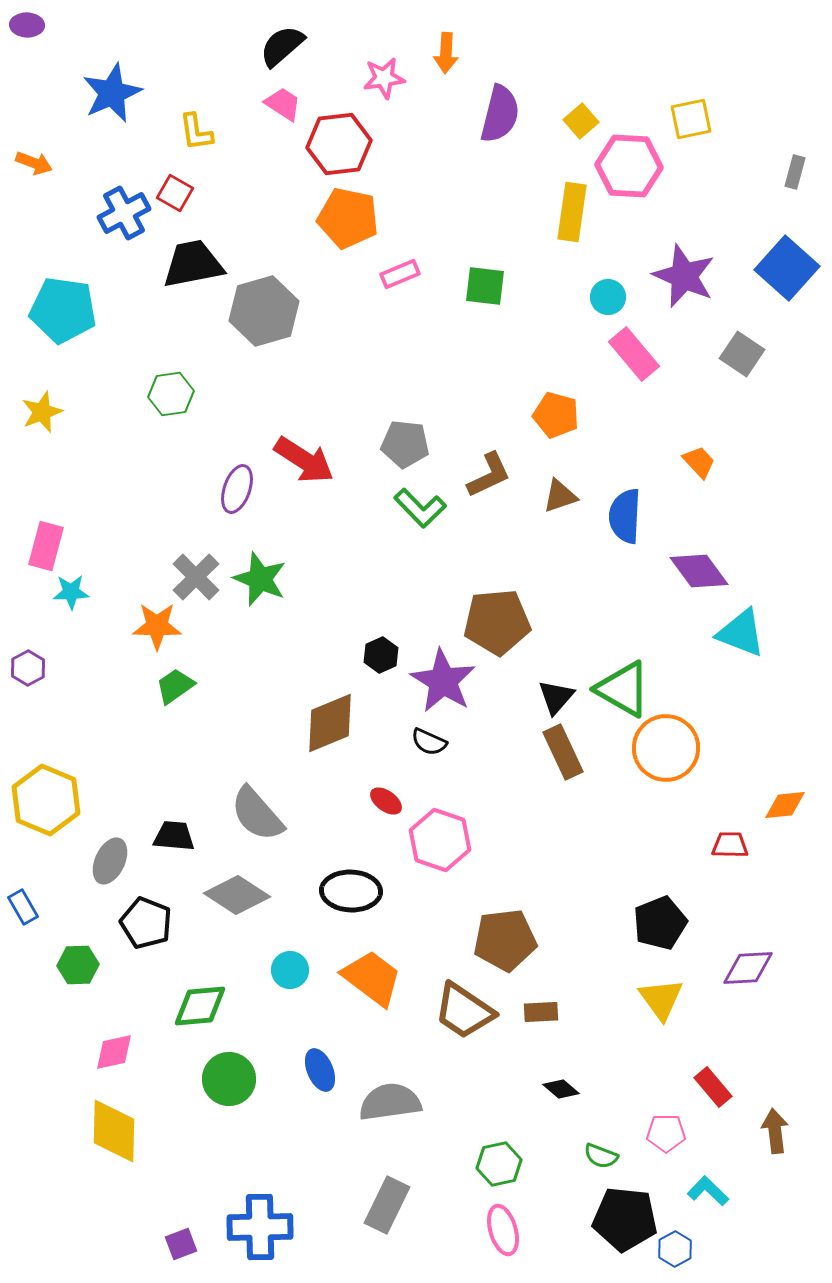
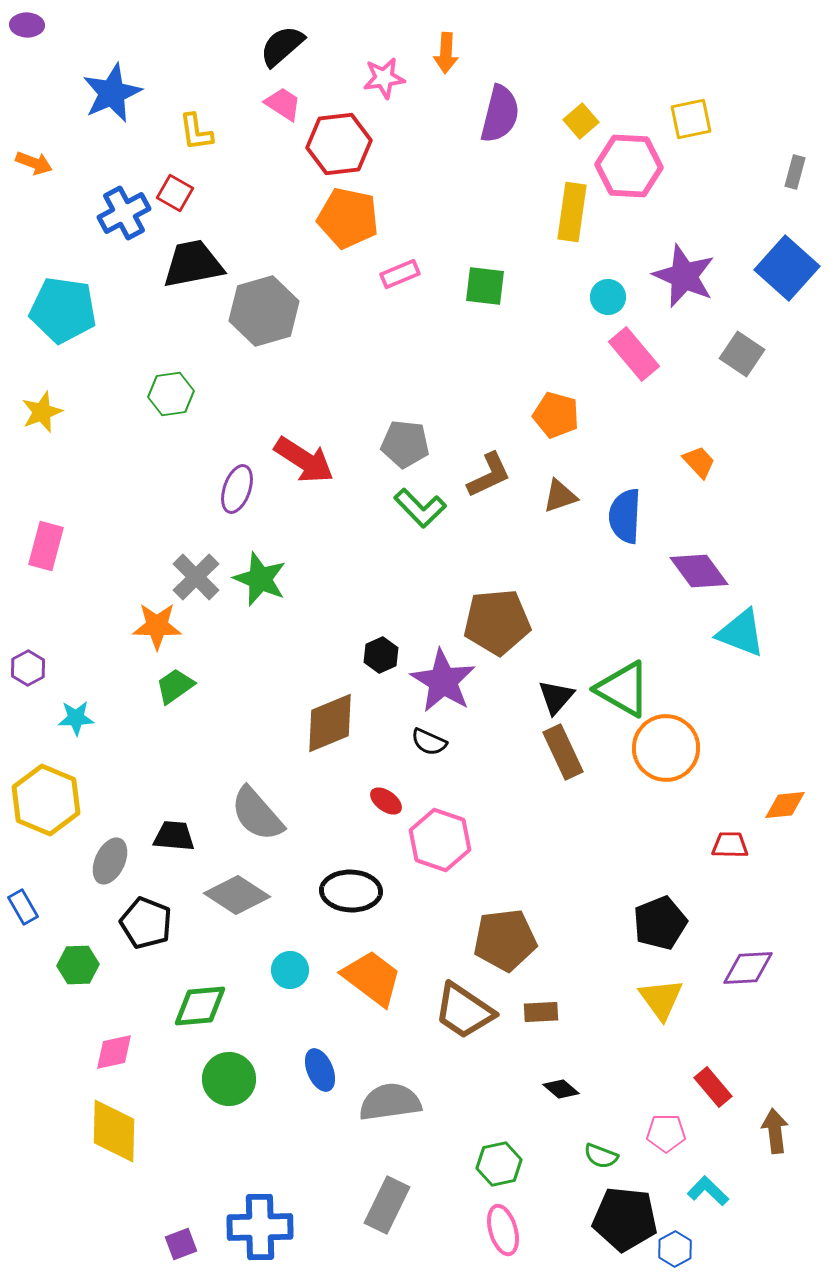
cyan star at (71, 592): moved 5 px right, 126 px down
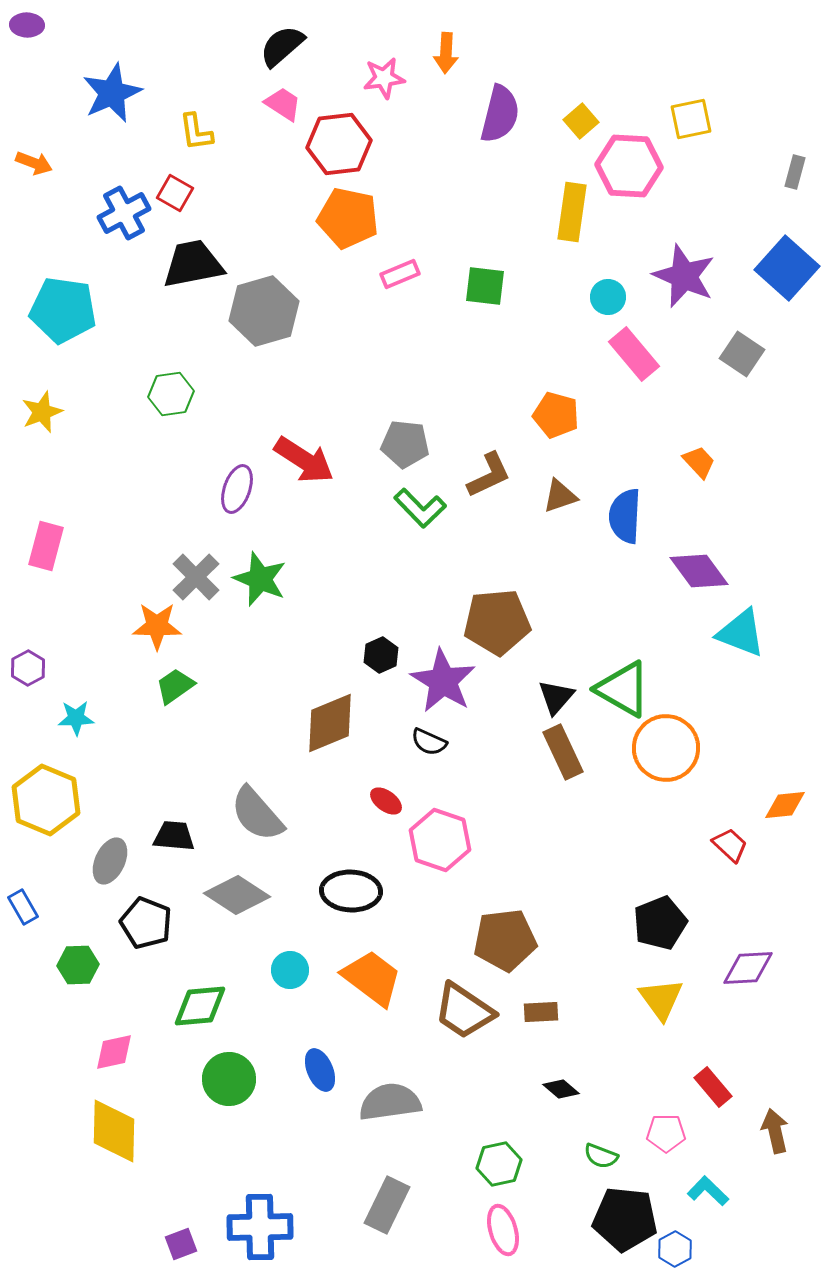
red trapezoid at (730, 845): rotated 42 degrees clockwise
brown arrow at (775, 1131): rotated 6 degrees counterclockwise
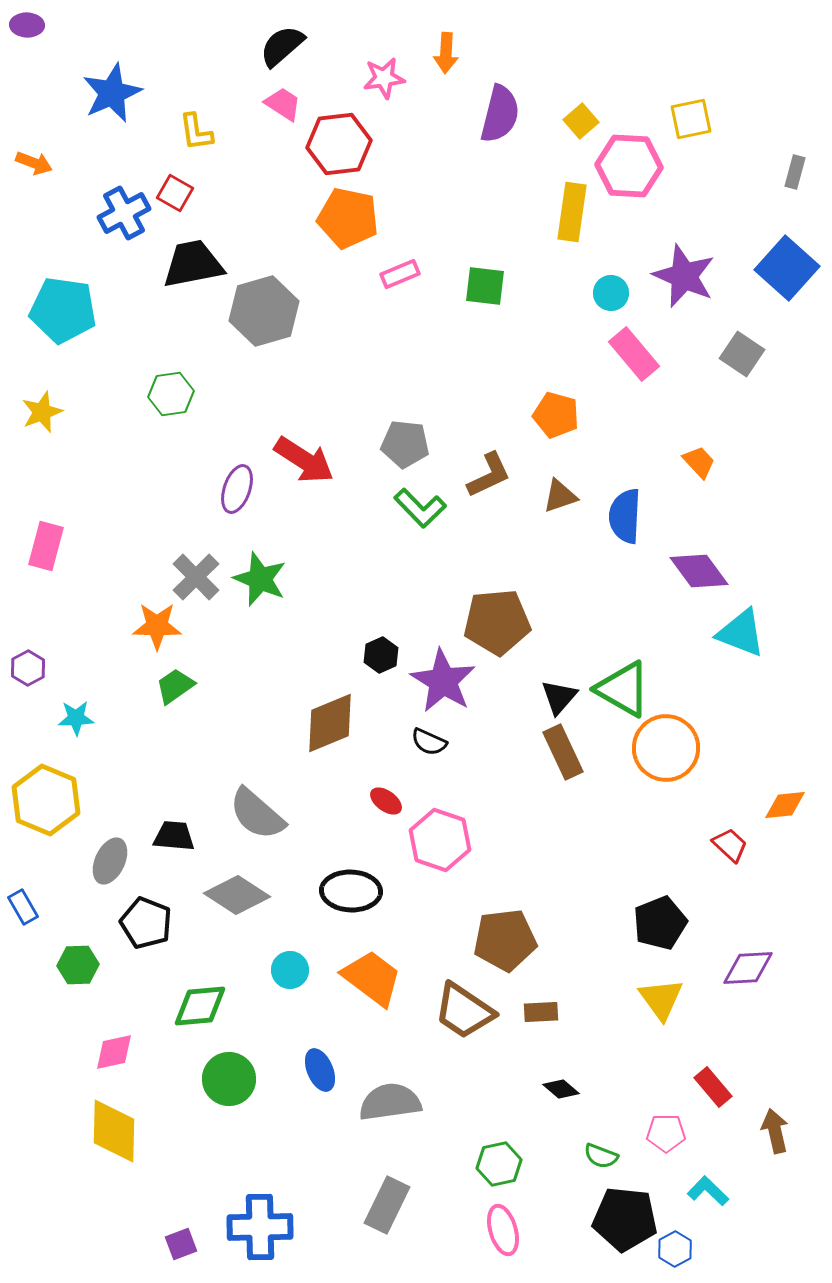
cyan circle at (608, 297): moved 3 px right, 4 px up
black triangle at (556, 697): moved 3 px right
gray semicircle at (257, 814): rotated 8 degrees counterclockwise
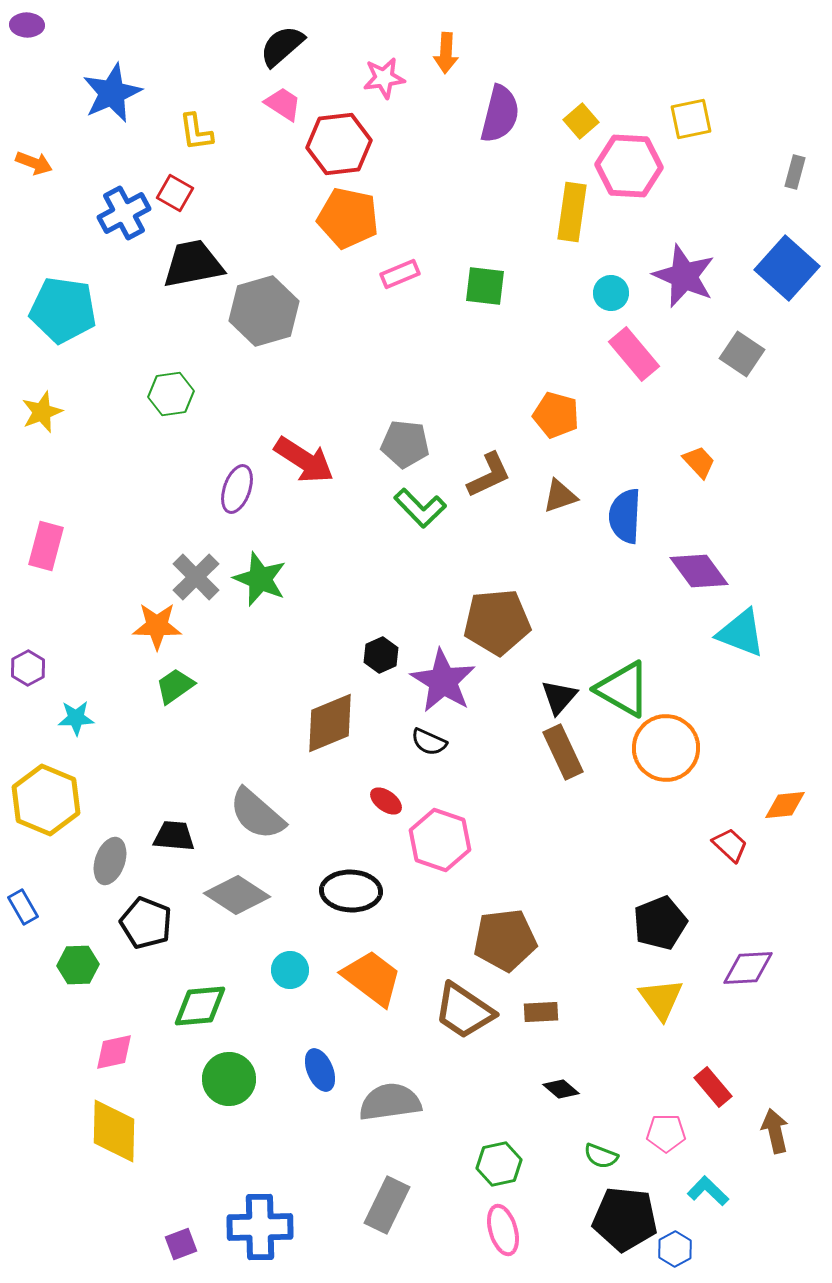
gray ellipse at (110, 861): rotated 6 degrees counterclockwise
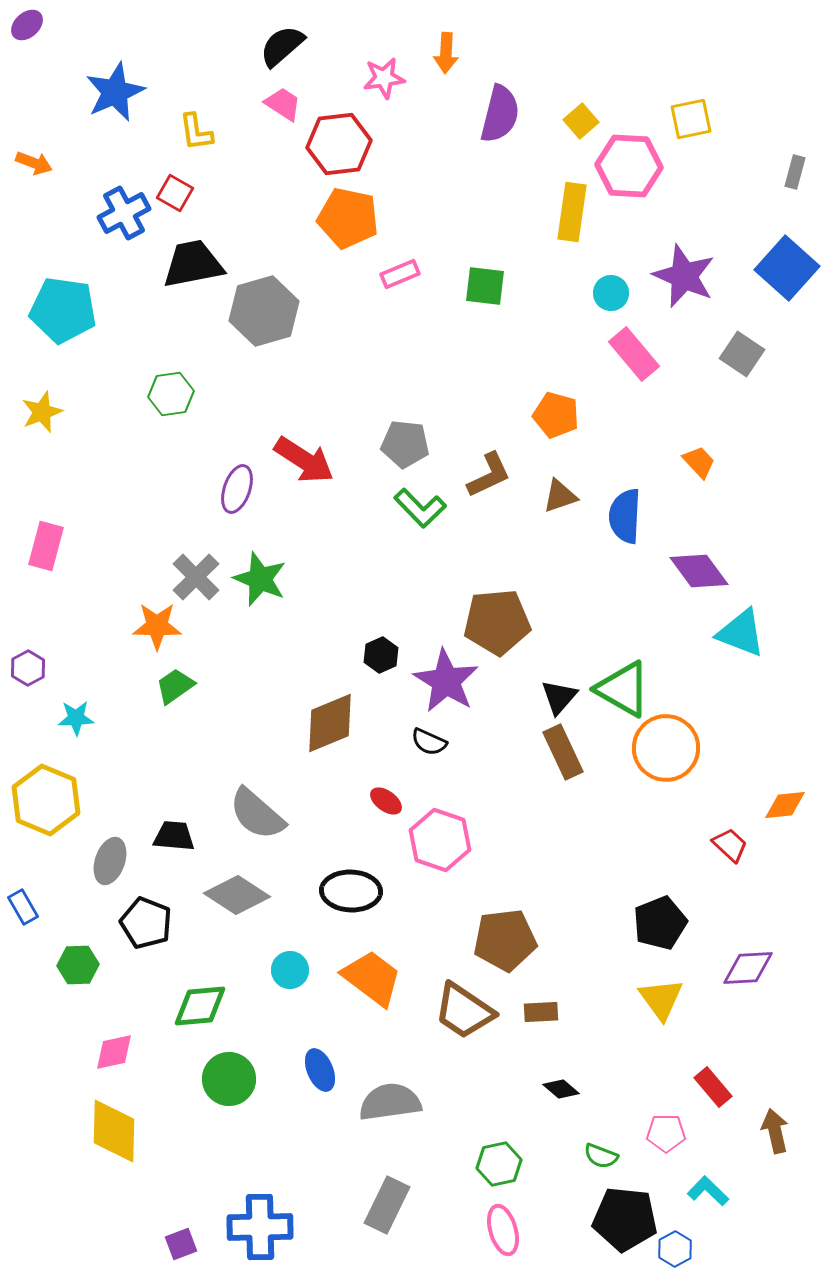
purple ellipse at (27, 25): rotated 44 degrees counterclockwise
blue star at (112, 93): moved 3 px right, 1 px up
purple star at (443, 681): moved 3 px right
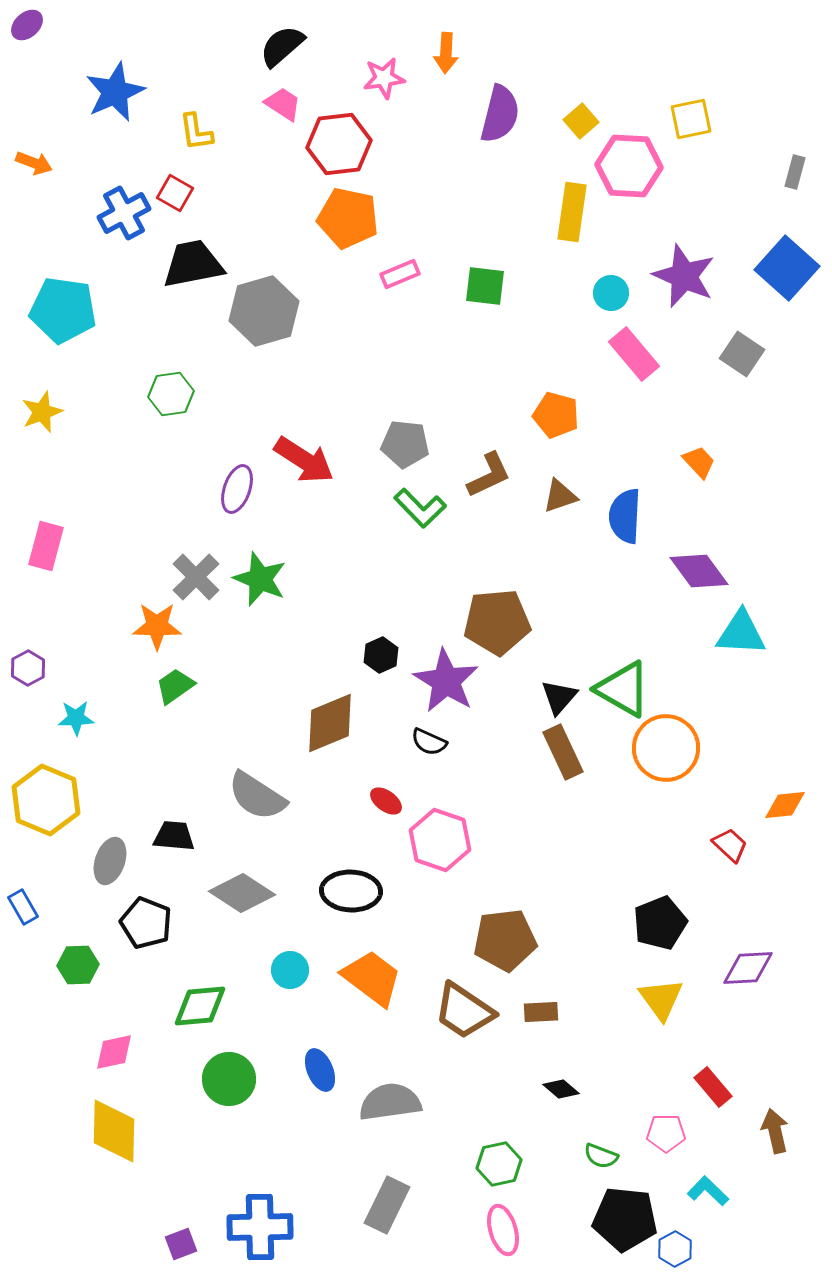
cyan triangle at (741, 633): rotated 18 degrees counterclockwise
gray semicircle at (257, 814): moved 18 px up; rotated 8 degrees counterclockwise
gray diamond at (237, 895): moved 5 px right, 2 px up
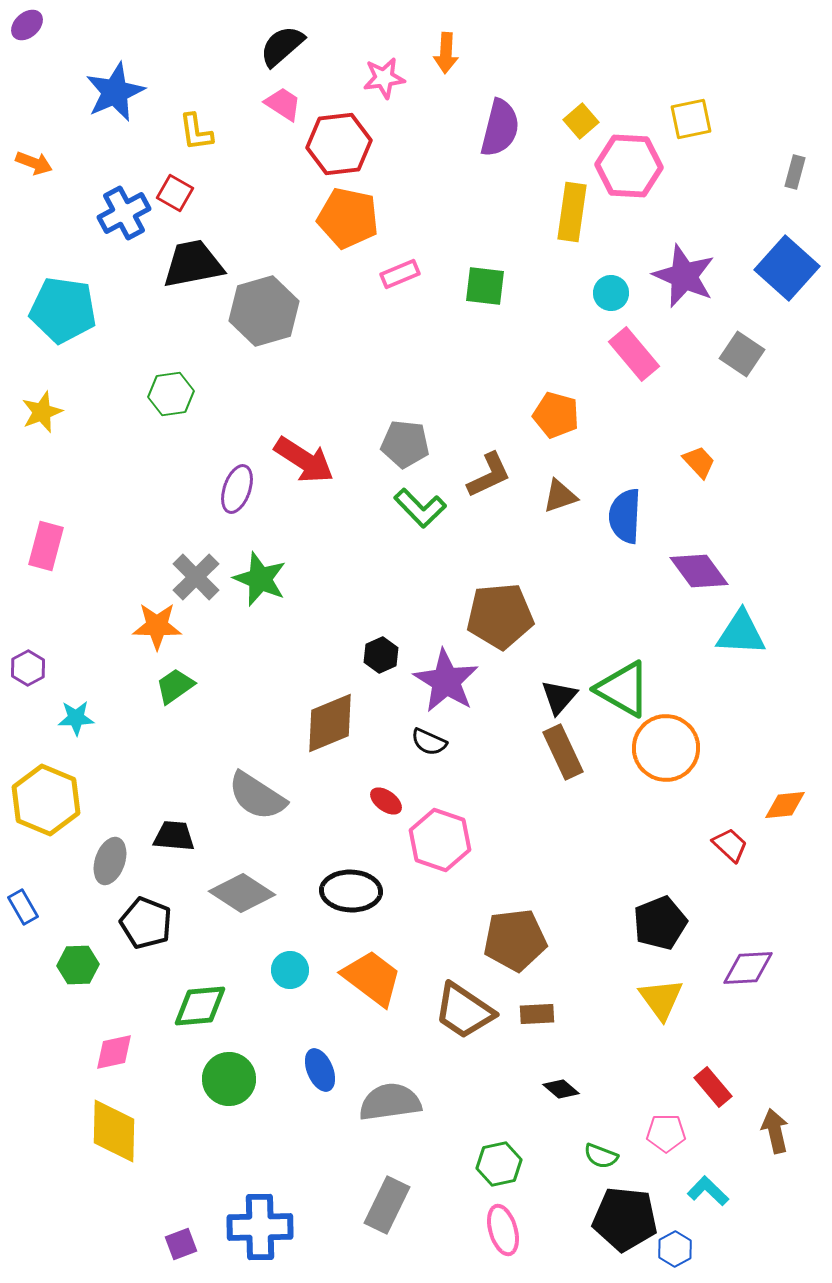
purple semicircle at (500, 114): moved 14 px down
brown pentagon at (497, 622): moved 3 px right, 6 px up
brown pentagon at (505, 940): moved 10 px right
brown rectangle at (541, 1012): moved 4 px left, 2 px down
